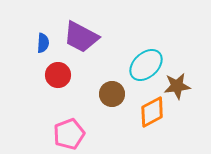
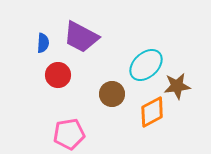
pink pentagon: rotated 12 degrees clockwise
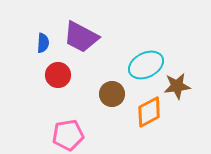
cyan ellipse: rotated 16 degrees clockwise
orange diamond: moved 3 px left
pink pentagon: moved 1 px left, 1 px down
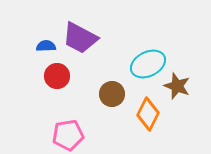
purple trapezoid: moved 1 px left, 1 px down
blue semicircle: moved 3 px right, 3 px down; rotated 96 degrees counterclockwise
cyan ellipse: moved 2 px right, 1 px up
red circle: moved 1 px left, 1 px down
brown star: rotated 28 degrees clockwise
orange diamond: moved 1 px left, 2 px down; rotated 36 degrees counterclockwise
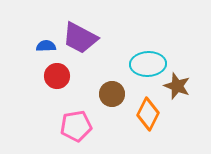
cyan ellipse: rotated 24 degrees clockwise
pink pentagon: moved 8 px right, 9 px up
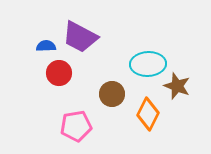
purple trapezoid: moved 1 px up
red circle: moved 2 px right, 3 px up
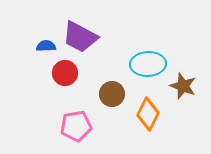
red circle: moved 6 px right
brown star: moved 6 px right
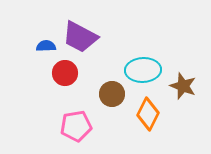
cyan ellipse: moved 5 px left, 6 px down
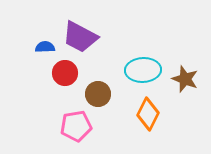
blue semicircle: moved 1 px left, 1 px down
brown star: moved 2 px right, 7 px up
brown circle: moved 14 px left
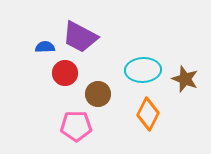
pink pentagon: rotated 8 degrees clockwise
